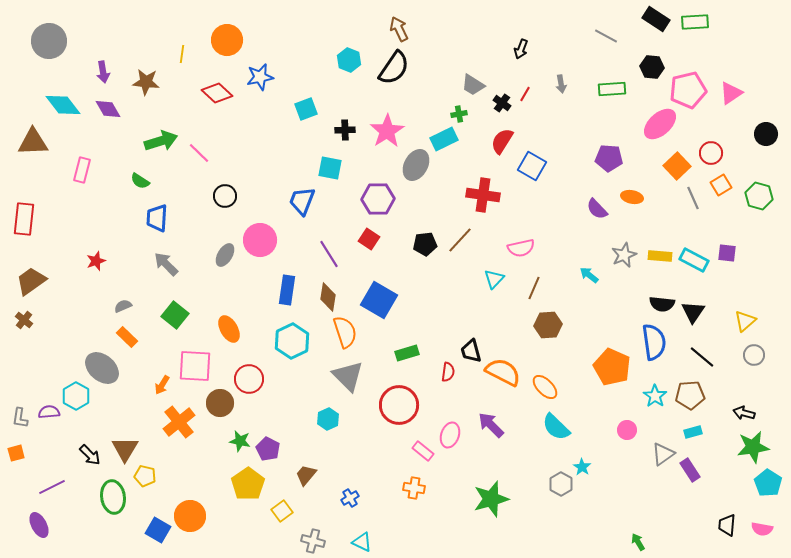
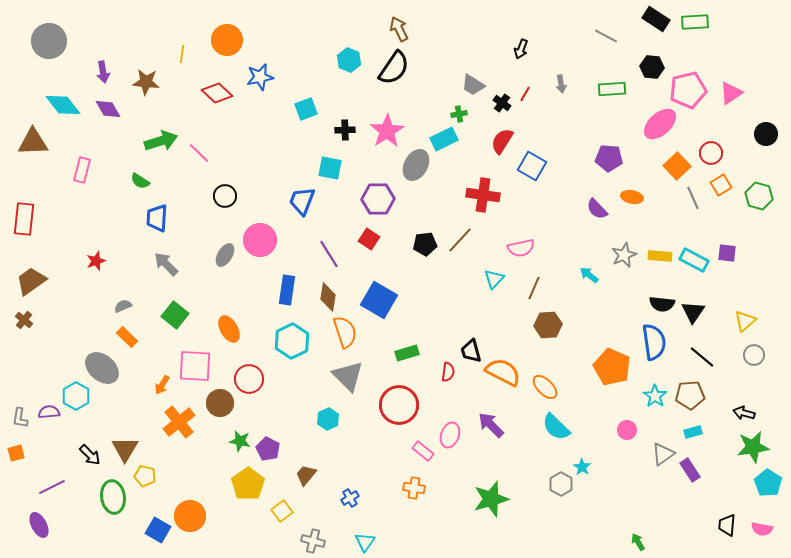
cyan triangle at (362, 542): moved 3 px right; rotated 40 degrees clockwise
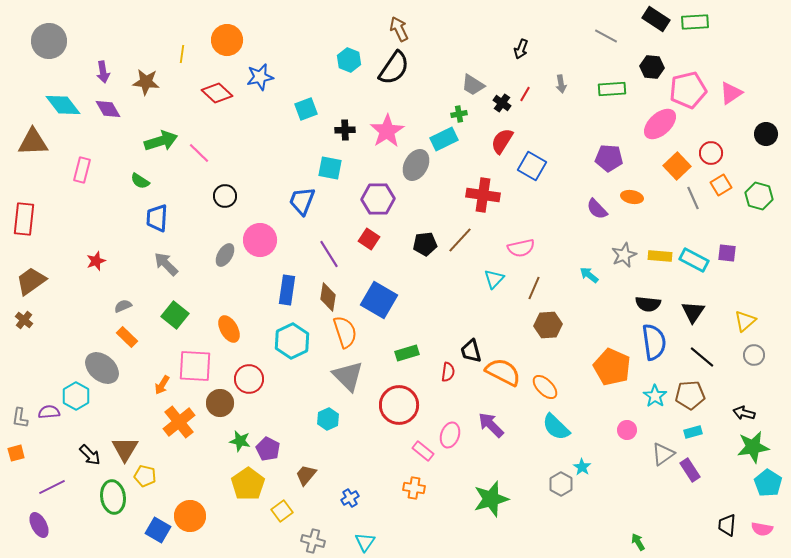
black semicircle at (662, 304): moved 14 px left
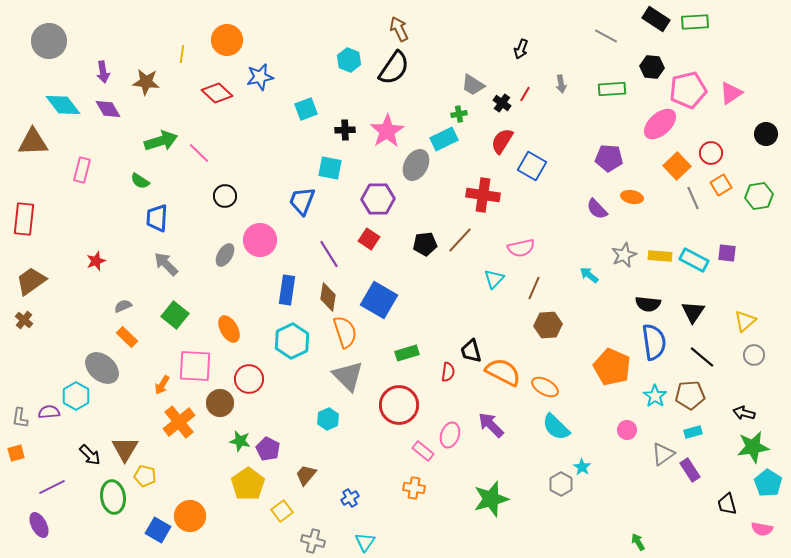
green hexagon at (759, 196): rotated 24 degrees counterclockwise
orange ellipse at (545, 387): rotated 16 degrees counterclockwise
black trapezoid at (727, 525): moved 21 px up; rotated 20 degrees counterclockwise
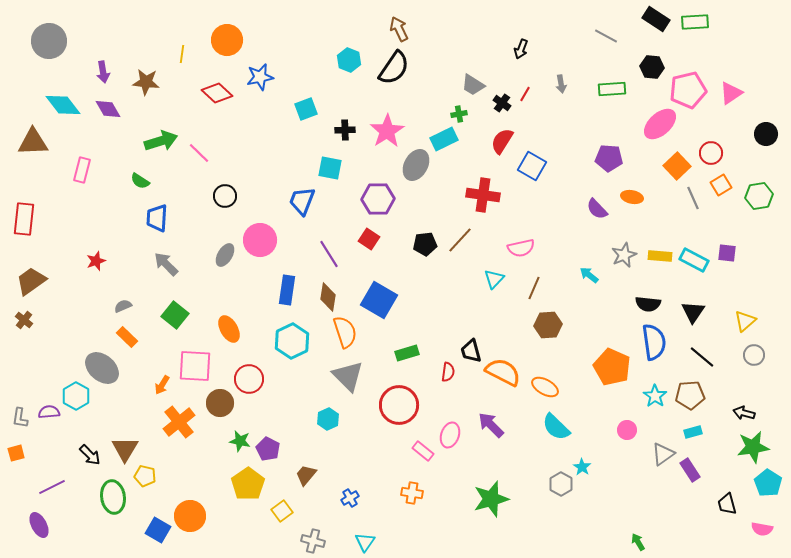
orange cross at (414, 488): moved 2 px left, 5 px down
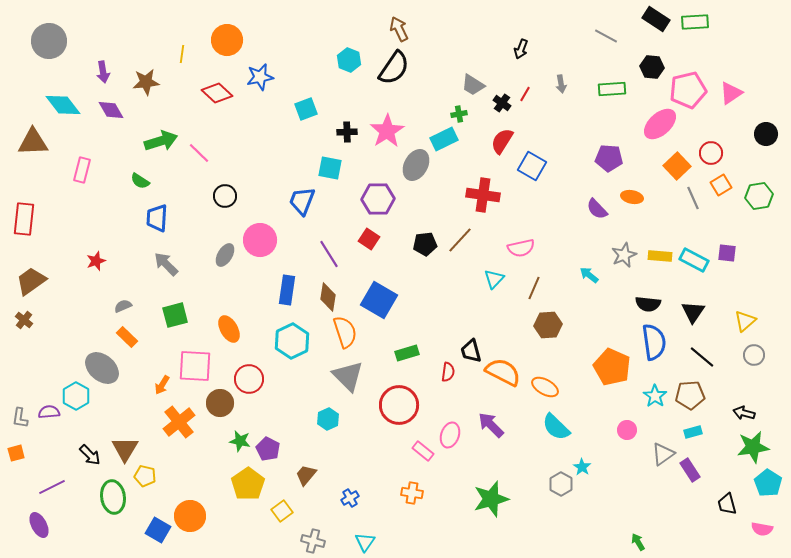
brown star at (146, 82): rotated 12 degrees counterclockwise
purple diamond at (108, 109): moved 3 px right, 1 px down
black cross at (345, 130): moved 2 px right, 2 px down
green square at (175, 315): rotated 36 degrees clockwise
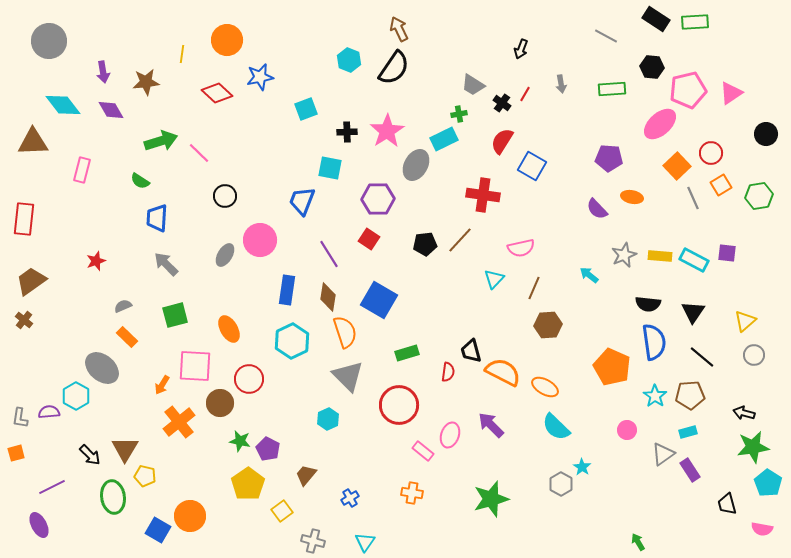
cyan rectangle at (693, 432): moved 5 px left
